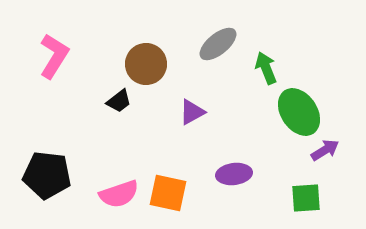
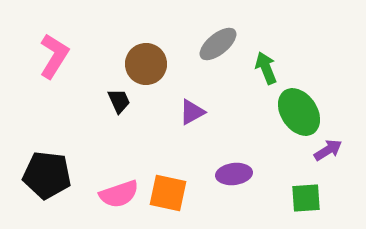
black trapezoid: rotated 76 degrees counterclockwise
purple arrow: moved 3 px right
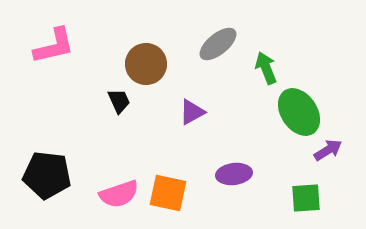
pink L-shape: moved 10 px up; rotated 45 degrees clockwise
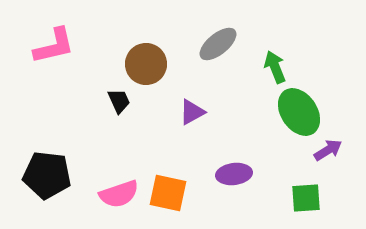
green arrow: moved 9 px right, 1 px up
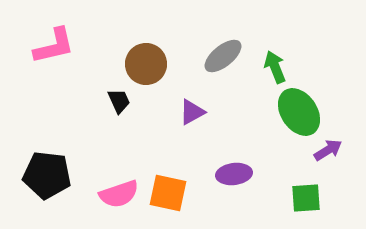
gray ellipse: moved 5 px right, 12 px down
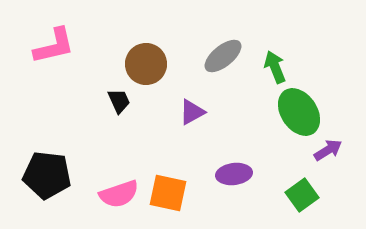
green square: moved 4 px left, 3 px up; rotated 32 degrees counterclockwise
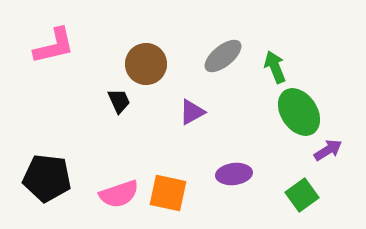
black pentagon: moved 3 px down
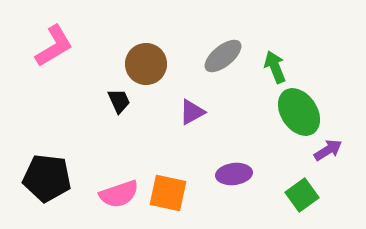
pink L-shape: rotated 18 degrees counterclockwise
